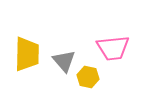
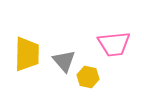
pink trapezoid: moved 1 px right, 4 px up
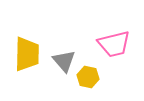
pink trapezoid: rotated 8 degrees counterclockwise
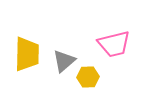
gray triangle: rotated 30 degrees clockwise
yellow hexagon: rotated 15 degrees counterclockwise
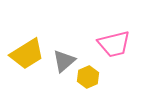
yellow trapezoid: rotated 57 degrees clockwise
yellow hexagon: rotated 20 degrees counterclockwise
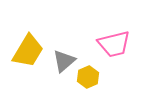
yellow trapezoid: moved 1 px right, 3 px up; rotated 27 degrees counterclockwise
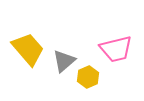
pink trapezoid: moved 2 px right, 5 px down
yellow trapezoid: moved 2 px up; rotated 72 degrees counterclockwise
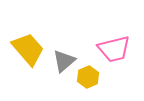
pink trapezoid: moved 2 px left
